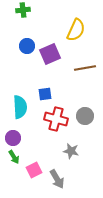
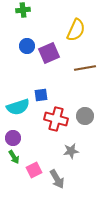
purple square: moved 1 px left, 1 px up
blue square: moved 4 px left, 1 px down
cyan semicircle: moved 2 px left; rotated 75 degrees clockwise
gray star: rotated 21 degrees counterclockwise
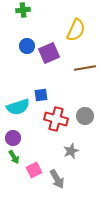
gray star: rotated 14 degrees counterclockwise
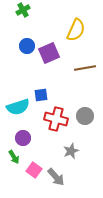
green cross: rotated 24 degrees counterclockwise
purple circle: moved 10 px right
pink square: rotated 28 degrees counterclockwise
gray arrow: moved 1 px left, 2 px up; rotated 12 degrees counterclockwise
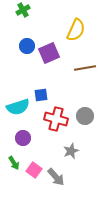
green arrow: moved 6 px down
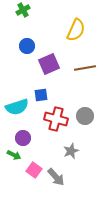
purple square: moved 11 px down
cyan semicircle: moved 1 px left
green arrow: moved 8 px up; rotated 32 degrees counterclockwise
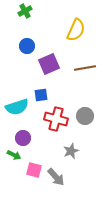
green cross: moved 2 px right, 1 px down
pink square: rotated 21 degrees counterclockwise
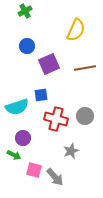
gray arrow: moved 1 px left
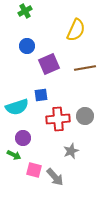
red cross: moved 2 px right; rotated 20 degrees counterclockwise
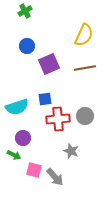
yellow semicircle: moved 8 px right, 5 px down
blue square: moved 4 px right, 4 px down
gray star: rotated 28 degrees counterclockwise
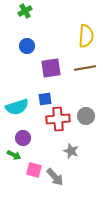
yellow semicircle: moved 2 px right, 1 px down; rotated 20 degrees counterclockwise
purple square: moved 2 px right, 4 px down; rotated 15 degrees clockwise
gray circle: moved 1 px right
